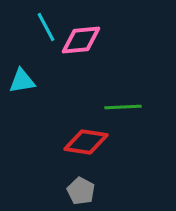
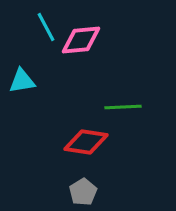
gray pentagon: moved 2 px right, 1 px down; rotated 12 degrees clockwise
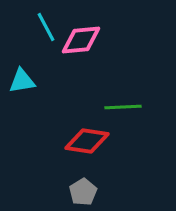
red diamond: moved 1 px right, 1 px up
